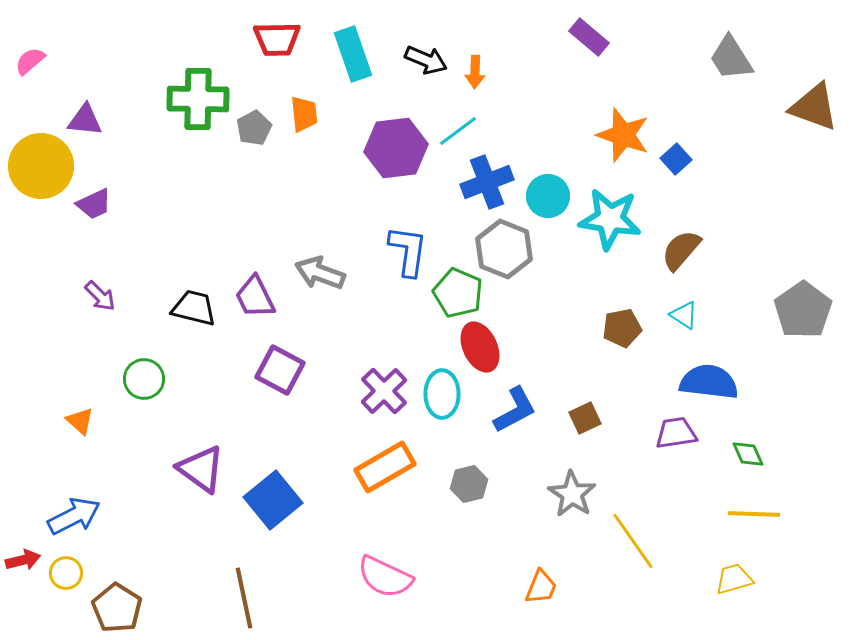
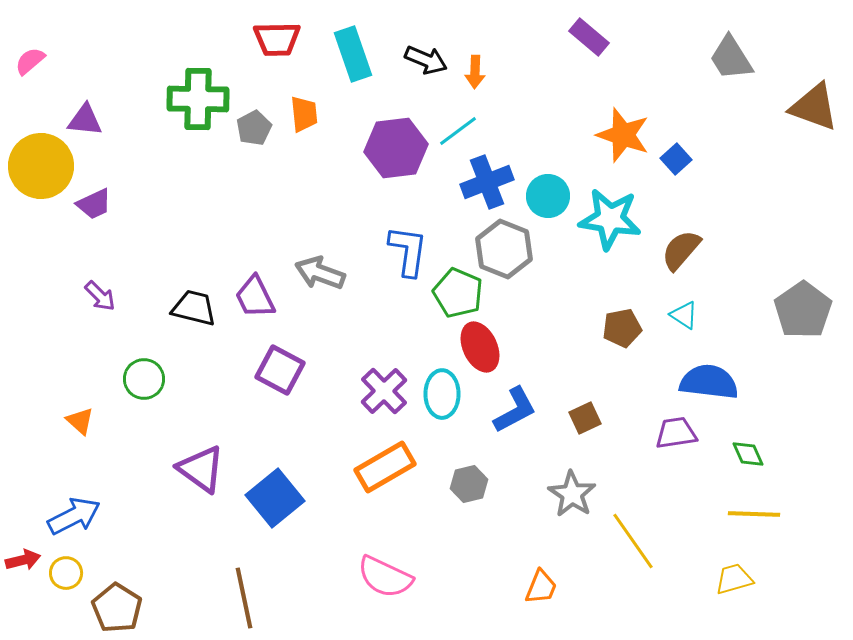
blue square at (273, 500): moved 2 px right, 2 px up
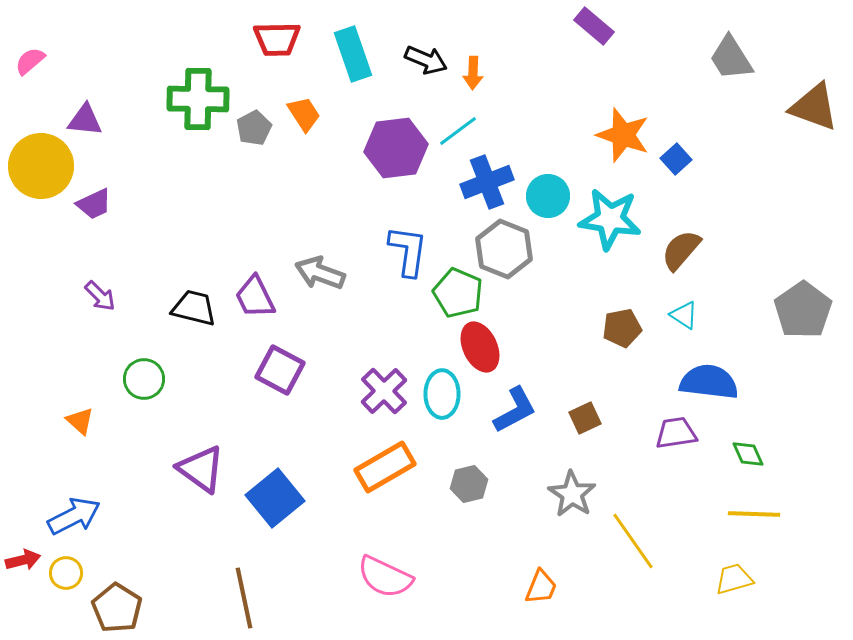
purple rectangle at (589, 37): moved 5 px right, 11 px up
orange arrow at (475, 72): moved 2 px left, 1 px down
orange trapezoid at (304, 114): rotated 27 degrees counterclockwise
